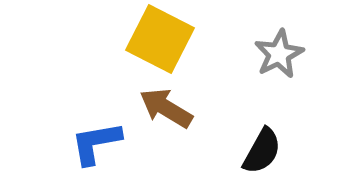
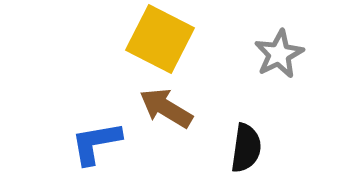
black semicircle: moved 16 px left, 3 px up; rotated 21 degrees counterclockwise
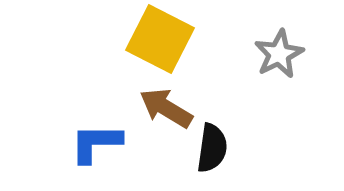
blue L-shape: rotated 10 degrees clockwise
black semicircle: moved 34 px left
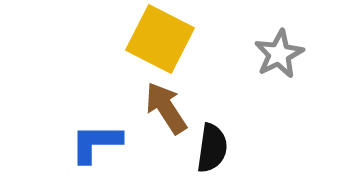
brown arrow: rotated 26 degrees clockwise
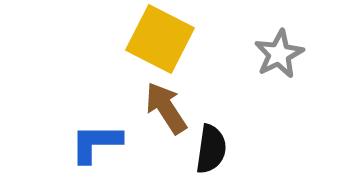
black semicircle: moved 1 px left, 1 px down
